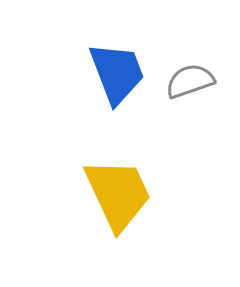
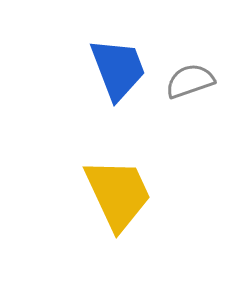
blue trapezoid: moved 1 px right, 4 px up
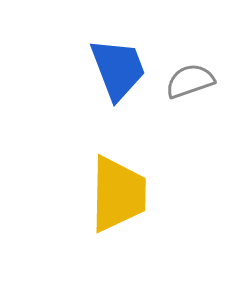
yellow trapezoid: rotated 26 degrees clockwise
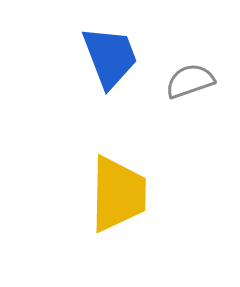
blue trapezoid: moved 8 px left, 12 px up
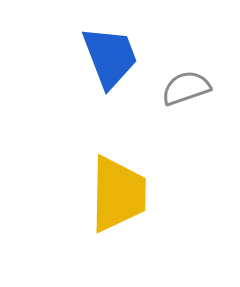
gray semicircle: moved 4 px left, 7 px down
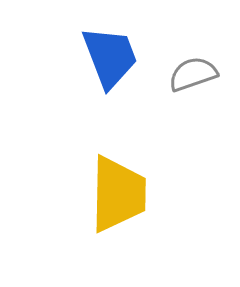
gray semicircle: moved 7 px right, 14 px up
